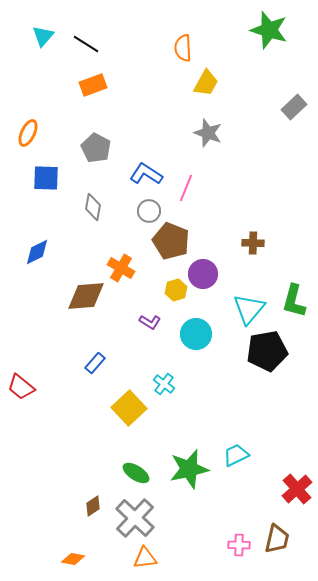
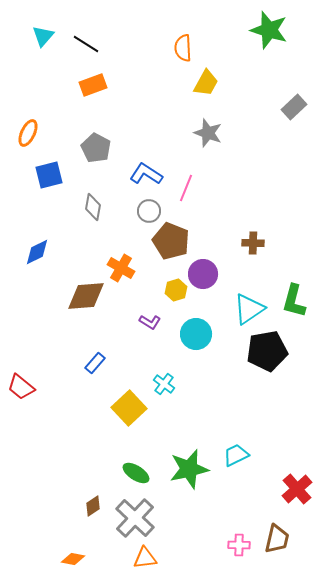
blue square at (46, 178): moved 3 px right, 3 px up; rotated 16 degrees counterclockwise
cyan triangle at (249, 309): rotated 16 degrees clockwise
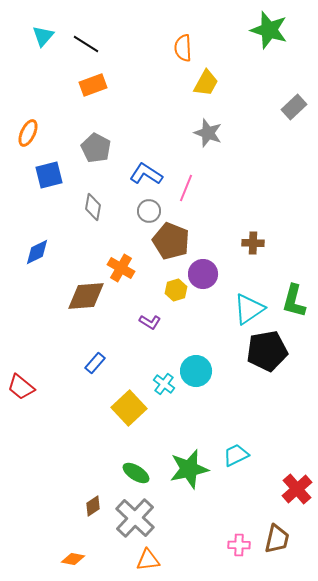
cyan circle at (196, 334): moved 37 px down
orange triangle at (145, 558): moved 3 px right, 2 px down
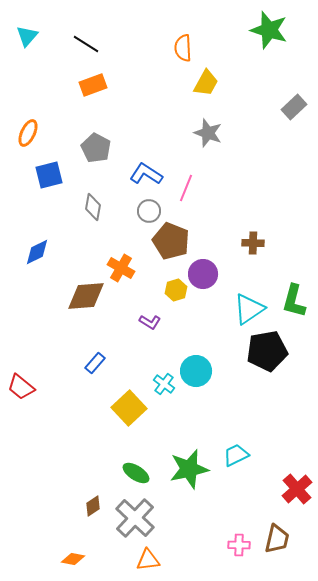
cyan triangle at (43, 36): moved 16 px left
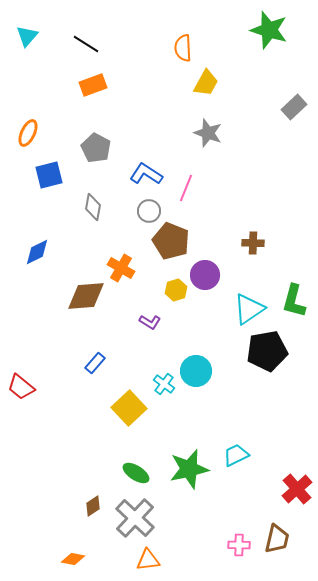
purple circle at (203, 274): moved 2 px right, 1 px down
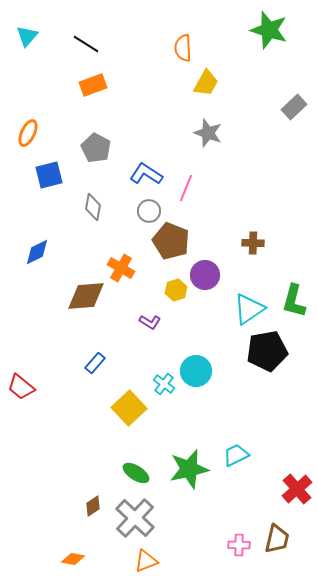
orange triangle at (148, 560): moved 2 px left, 1 px down; rotated 15 degrees counterclockwise
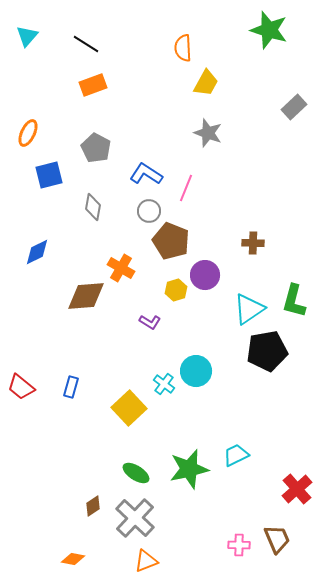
blue rectangle at (95, 363): moved 24 px left, 24 px down; rotated 25 degrees counterclockwise
brown trapezoid at (277, 539): rotated 36 degrees counterclockwise
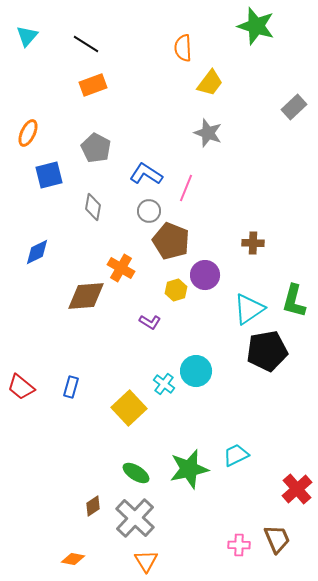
green star at (269, 30): moved 13 px left, 4 px up
yellow trapezoid at (206, 83): moved 4 px right; rotated 8 degrees clockwise
orange triangle at (146, 561): rotated 40 degrees counterclockwise
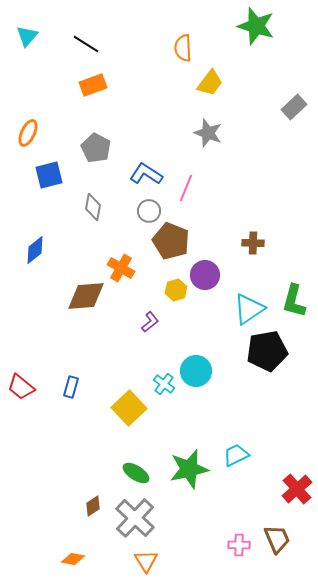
blue diamond at (37, 252): moved 2 px left, 2 px up; rotated 12 degrees counterclockwise
purple L-shape at (150, 322): rotated 70 degrees counterclockwise
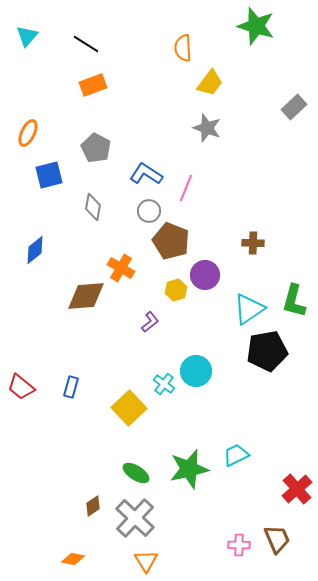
gray star at (208, 133): moved 1 px left, 5 px up
